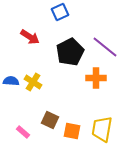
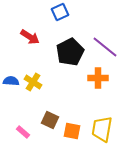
orange cross: moved 2 px right
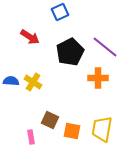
pink rectangle: moved 8 px right, 5 px down; rotated 40 degrees clockwise
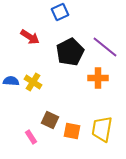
pink rectangle: rotated 24 degrees counterclockwise
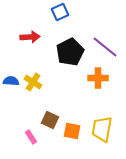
red arrow: rotated 36 degrees counterclockwise
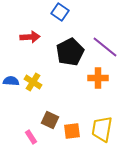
blue square: rotated 30 degrees counterclockwise
orange square: rotated 18 degrees counterclockwise
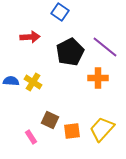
yellow trapezoid: rotated 32 degrees clockwise
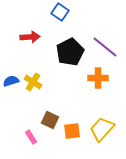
blue semicircle: rotated 21 degrees counterclockwise
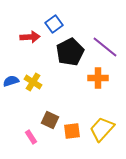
blue square: moved 6 px left, 12 px down; rotated 18 degrees clockwise
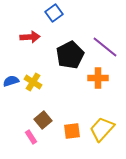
blue square: moved 11 px up
black pentagon: moved 3 px down
brown square: moved 7 px left; rotated 24 degrees clockwise
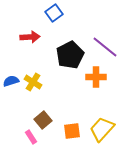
orange cross: moved 2 px left, 1 px up
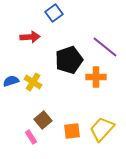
black pentagon: moved 1 px left, 5 px down; rotated 8 degrees clockwise
